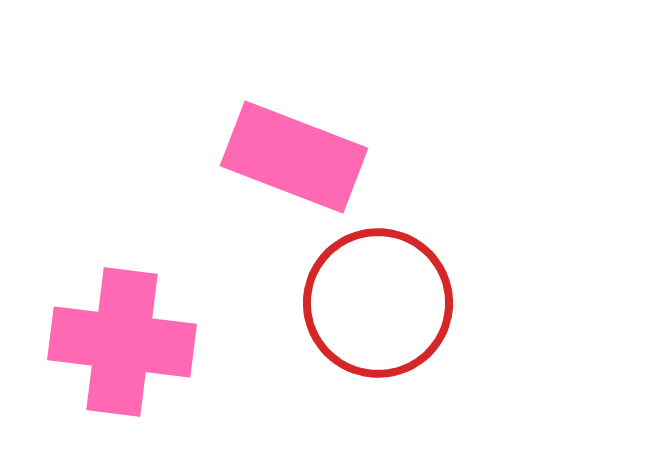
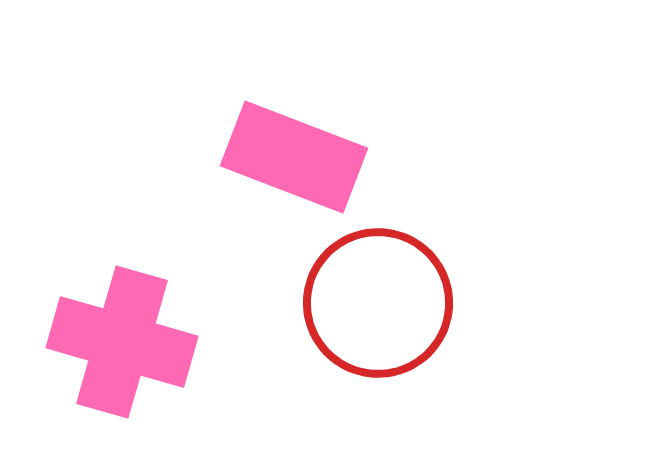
pink cross: rotated 9 degrees clockwise
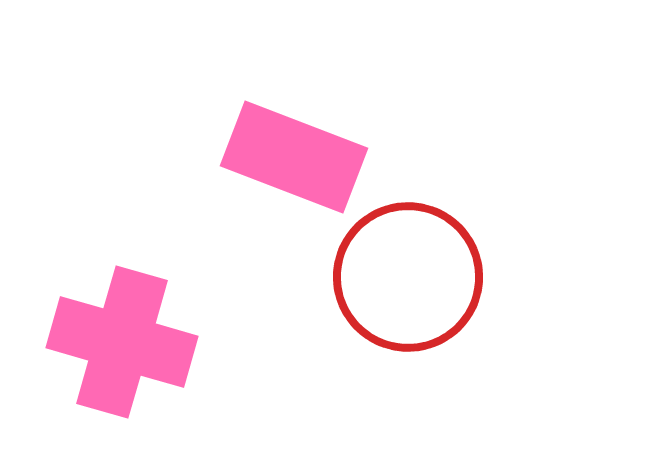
red circle: moved 30 px right, 26 px up
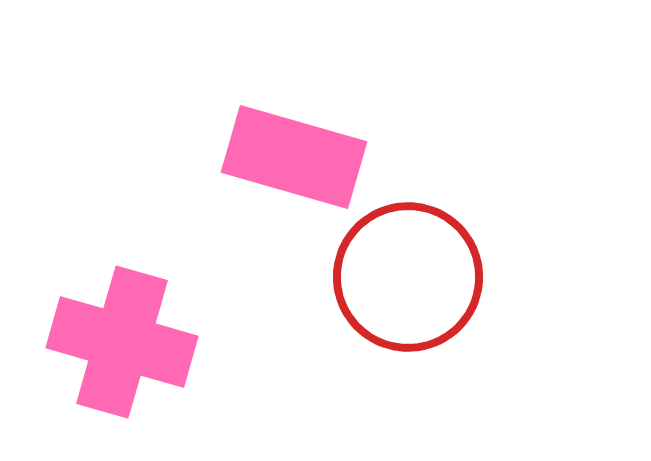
pink rectangle: rotated 5 degrees counterclockwise
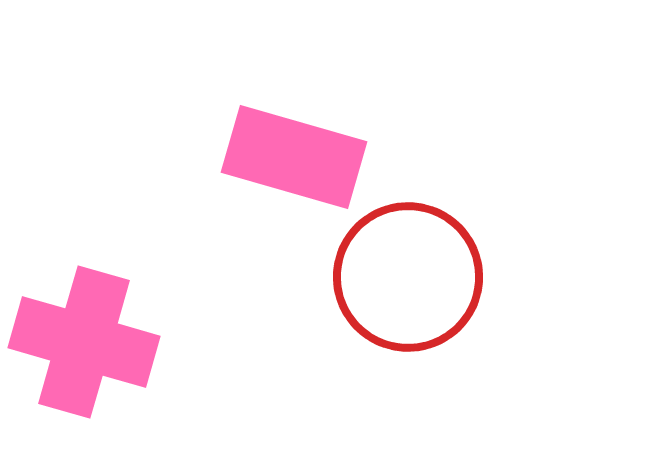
pink cross: moved 38 px left
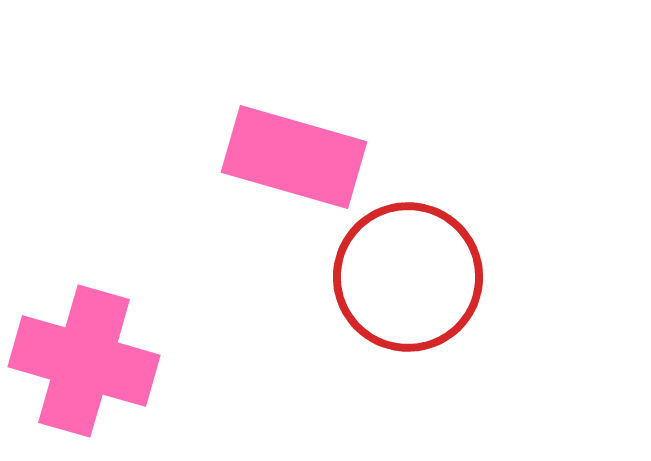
pink cross: moved 19 px down
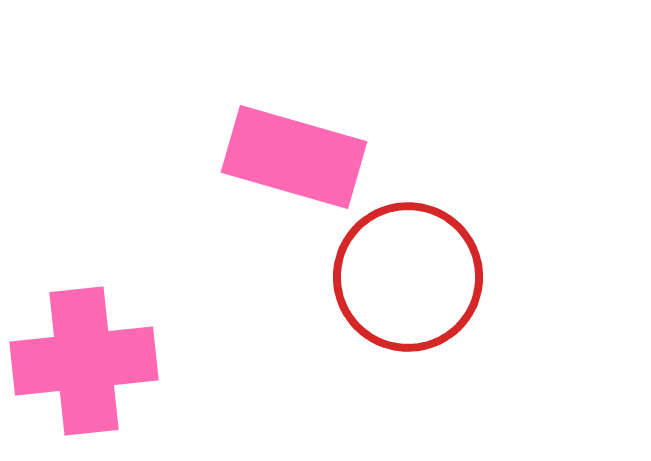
pink cross: rotated 22 degrees counterclockwise
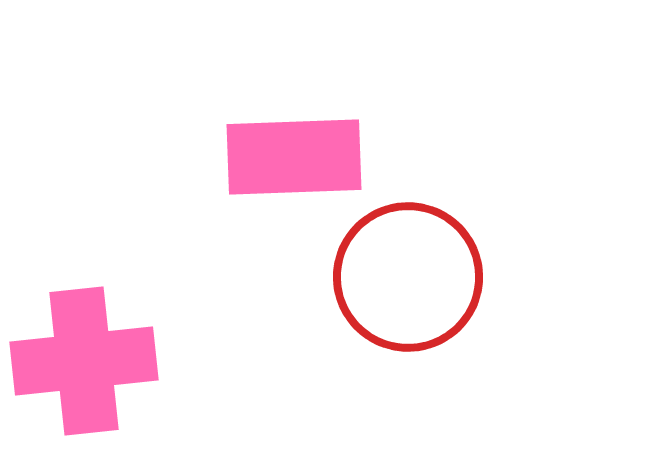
pink rectangle: rotated 18 degrees counterclockwise
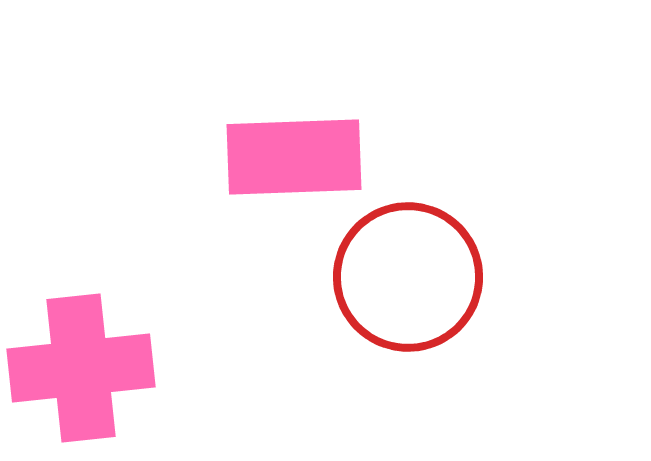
pink cross: moved 3 px left, 7 px down
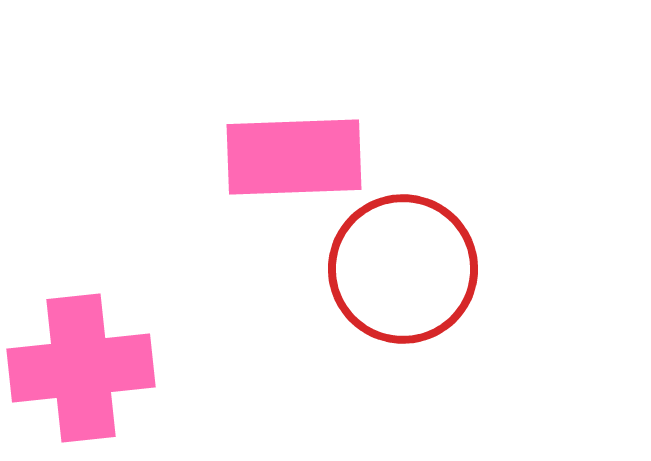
red circle: moved 5 px left, 8 px up
